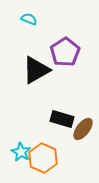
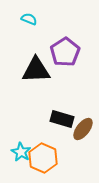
black triangle: rotated 28 degrees clockwise
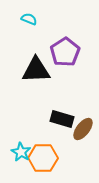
orange hexagon: rotated 24 degrees counterclockwise
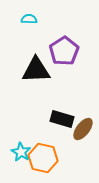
cyan semicircle: rotated 21 degrees counterclockwise
purple pentagon: moved 1 px left, 1 px up
orange hexagon: rotated 12 degrees clockwise
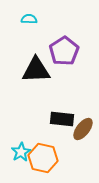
black rectangle: rotated 10 degrees counterclockwise
cyan star: rotated 12 degrees clockwise
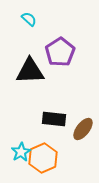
cyan semicircle: rotated 42 degrees clockwise
purple pentagon: moved 4 px left, 1 px down
black triangle: moved 6 px left, 1 px down
black rectangle: moved 8 px left
orange hexagon: rotated 24 degrees clockwise
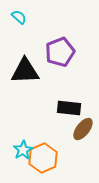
cyan semicircle: moved 10 px left, 2 px up
purple pentagon: rotated 12 degrees clockwise
black triangle: moved 5 px left
black rectangle: moved 15 px right, 11 px up
cyan star: moved 2 px right, 2 px up
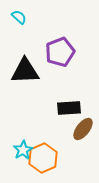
black rectangle: rotated 10 degrees counterclockwise
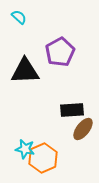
purple pentagon: rotated 8 degrees counterclockwise
black rectangle: moved 3 px right, 2 px down
cyan star: moved 2 px right, 1 px up; rotated 30 degrees counterclockwise
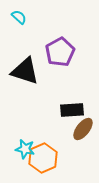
black triangle: rotated 20 degrees clockwise
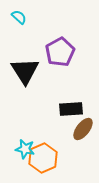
black triangle: rotated 40 degrees clockwise
black rectangle: moved 1 px left, 1 px up
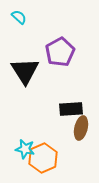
brown ellipse: moved 2 px left, 1 px up; rotated 25 degrees counterclockwise
